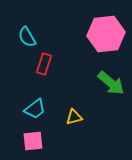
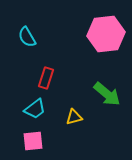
red rectangle: moved 2 px right, 14 px down
green arrow: moved 4 px left, 11 px down
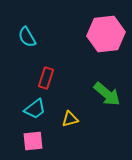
yellow triangle: moved 4 px left, 2 px down
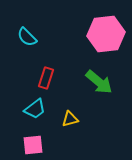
cyan semicircle: rotated 15 degrees counterclockwise
green arrow: moved 8 px left, 12 px up
pink square: moved 4 px down
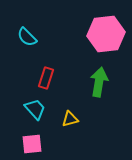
green arrow: rotated 120 degrees counterclockwise
cyan trapezoid: rotated 95 degrees counterclockwise
pink square: moved 1 px left, 1 px up
